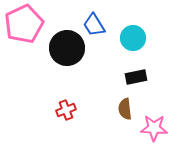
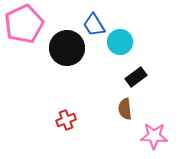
cyan circle: moved 13 px left, 4 px down
black rectangle: rotated 25 degrees counterclockwise
red cross: moved 10 px down
pink star: moved 8 px down
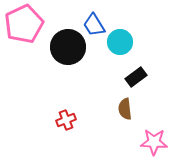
black circle: moved 1 px right, 1 px up
pink star: moved 6 px down
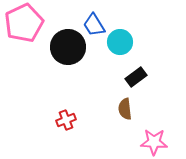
pink pentagon: moved 1 px up
